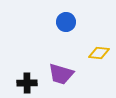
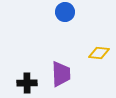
blue circle: moved 1 px left, 10 px up
purple trapezoid: rotated 108 degrees counterclockwise
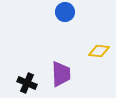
yellow diamond: moved 2 px up
black cross: rotated 24 degrees clockwise
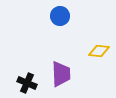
blue circle: moved 5 px left, 4 px down
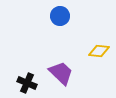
purple trapezoid: moved 1 px up; rotated 44 degrees counterclockwise
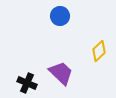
yellow diamond: rotated 50 degrees counterclockwise
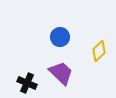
blue circle: moved 21 px down
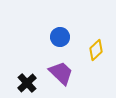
yellow diamond: moved 3 px left, 1 px up
black cross: rotated 24 degrees clockwise
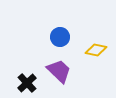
yellow diamond: rotated 55 degrees clockwise
purple trapezoid: moved 2 px left, 2 px up
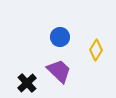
yellow diamond: rotated 70 degrees counterclockwise
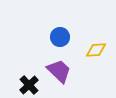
yellow diamond: rotated 55 degrees clockwise
black cross: moved 2 px right, 2 px down
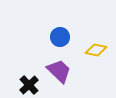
yellow diamond: rotated 15 degrees clockwise
